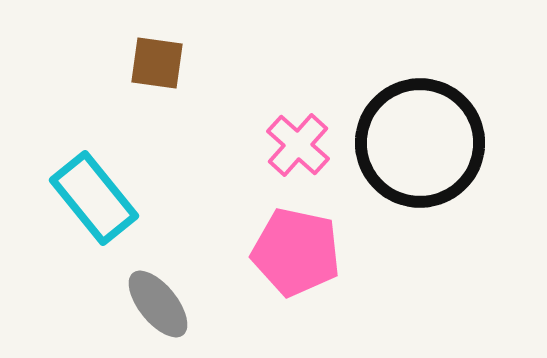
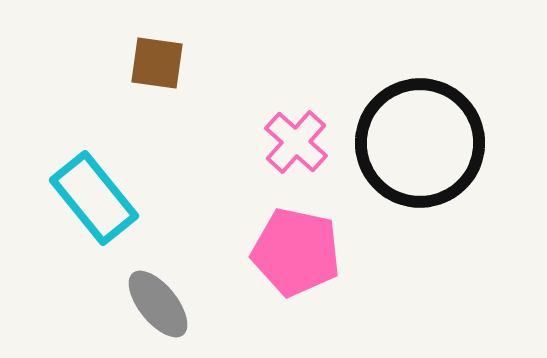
pink cross: moved 2 px left, 3 px up
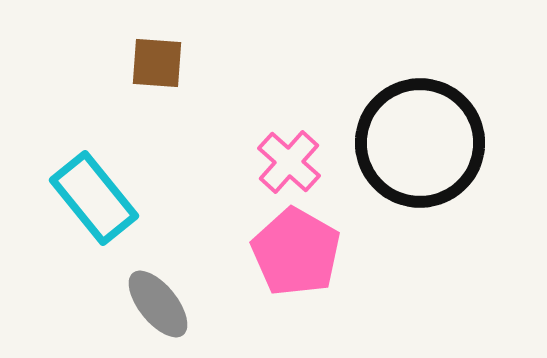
brown square: rotated 4 degrees counterclockwise
pink cross: moved 7 px left, 20 px down
pink pentagon: rotated 18 degrees clockwise
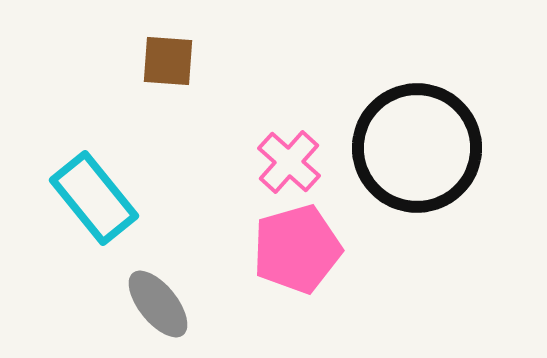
brown square: moved 11 px right, 2 px up
black circle: moved 3 px left, 5 px down
pink pentagon: moved 1 px right, 3 px up; rotated 26 degrees clockwise
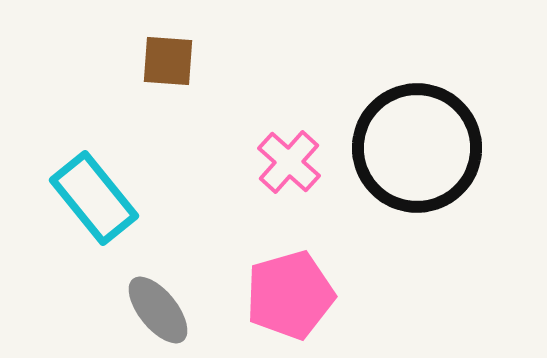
pink pentagon: moved 7 px left, 46 px down
gray ellipse: moved 6 px down
